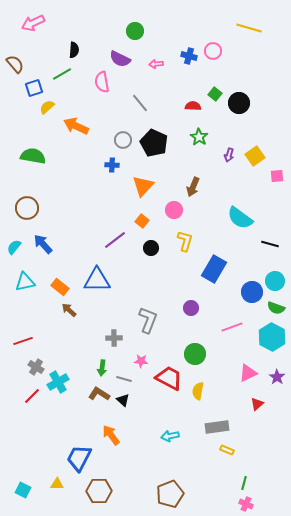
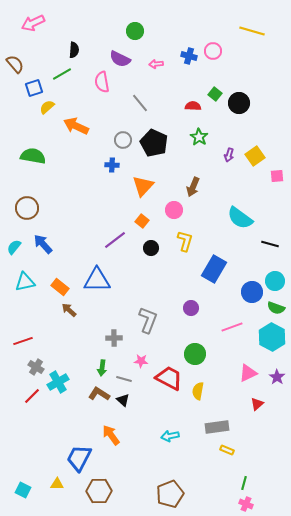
yellow line at (249, 28): moved 3 px right, 3 px down
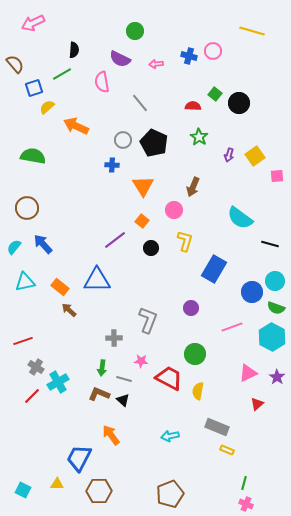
orange triangle at (143, 186): rotated 15 degrees counterclockwise
brown L-shape at (99, 394): rotated 10 degrees counterclockwise
gray rectangle at (217, 427): rotated 30 degrees clockwise
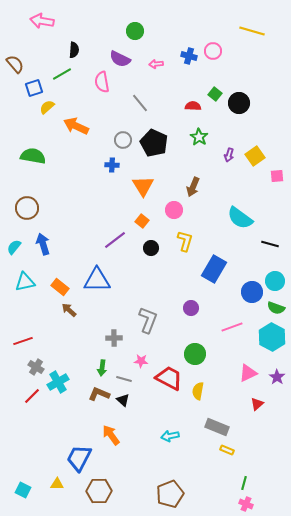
pink arrow at (33, 23): moved 9 px right, 2 px up; rotated 35 degrees clockwise
blue arrow at (43, 244): rotated 25 degrees clockwise
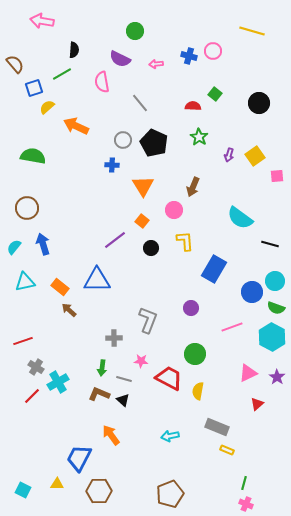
black circle at (239, 103): moved 20 px right
yellow L-shape at (185, 241): rotated 20 degrees counterclockwise
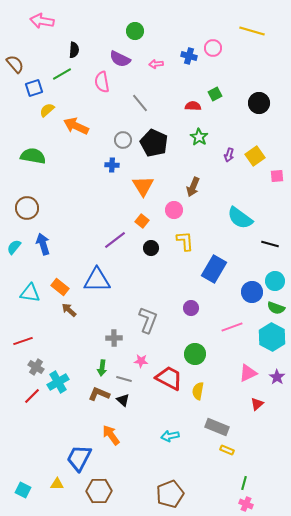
pink circle at (213, 51): moved 3 px up
green square at (215, 94): rotated 24 degrees clockwise
yellow semicircle at (47, 107): moved 3 px down
cyan triangle at (25, 282): moved 5 px right, 11 px down; rotated 20 degrees clockwise
